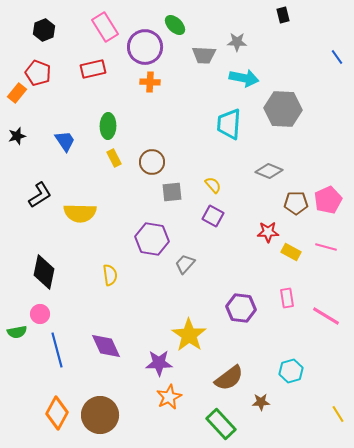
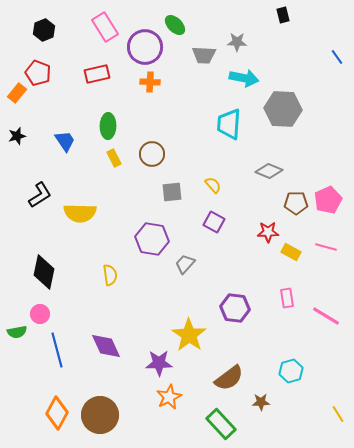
red rectangle at (93, 69): moved 4 px right, 5 px down
brown circle at (152, 162): moved 8 px up
purple square at (213, 216): moved 1 px right, 6 px down
purple hexagon at (241, 308): moved 6 px left
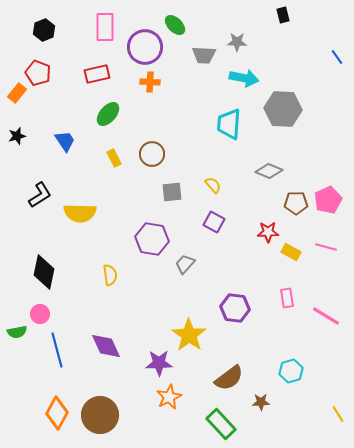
pink rectangle at (105, 27): rotated 32 degrees clockwise
green ellipse at (108, 126): moved 12 px up; rotated 40 degrees clockwise
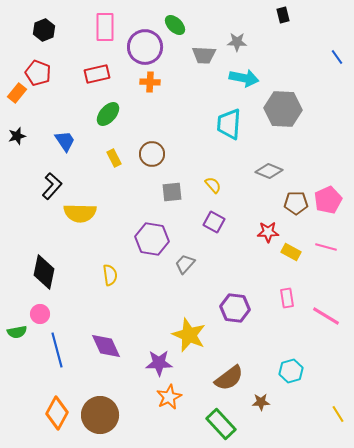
black L-shape at (40, 195): moved 12 px right, 9 px up; rotated 16 degrees counterclockwise
yellow star at (189, 335): rotated 12 degrees counterclockwise
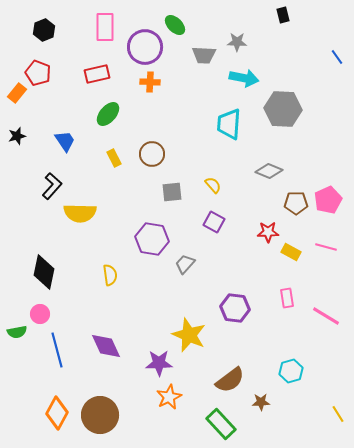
brown semicircle at (229, 378): moved 1 px right, 2 px down
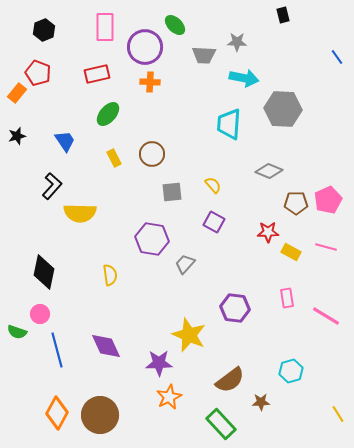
green semicircle at (17, 332): rotated 30 degrees clockwise
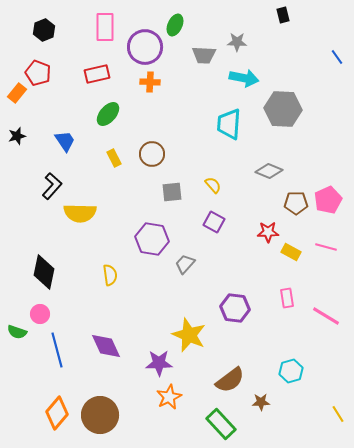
green ellipse at (175, 25): rotated 70 degrees clockwise
orange diamond at (57, 413): rotated 12 degrees clockwise
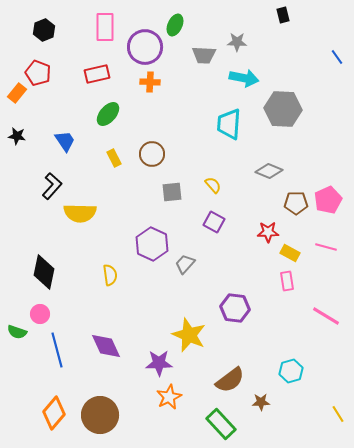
black star at (17, 136): rotated 24 degrees clockwise
purple hexagon at (152, 239): moved 5 px down; rotated 16 degrees clockwise
yellow rectangle at (291, 252): moved 1 px left, 1 px down
pink rectangle at (287, 298): moved 17 px up
orange diamond at (57, 413): moved 3 px left
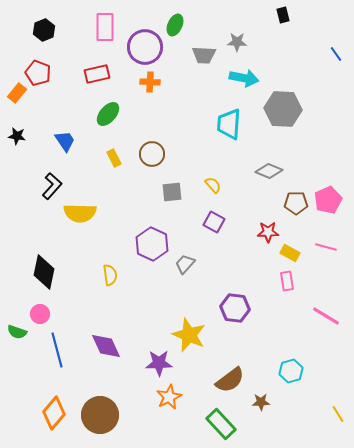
blue line at (337, 57): moved 1 px left, 3 px up
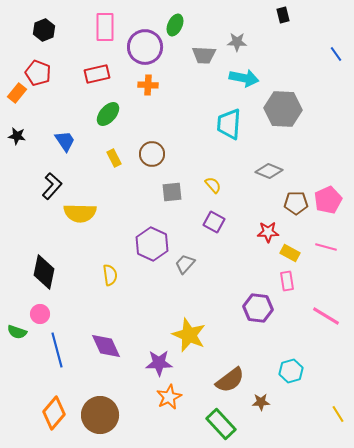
orange cross at (150, 82): moved 2 px left, 3 px down
purple hexagon at (235, 308): moved 23 px right
